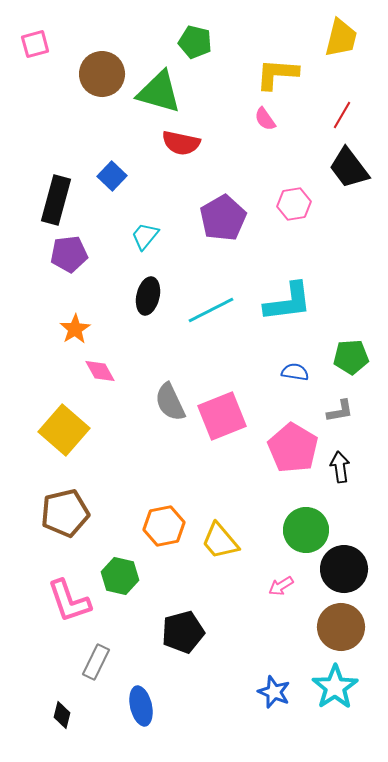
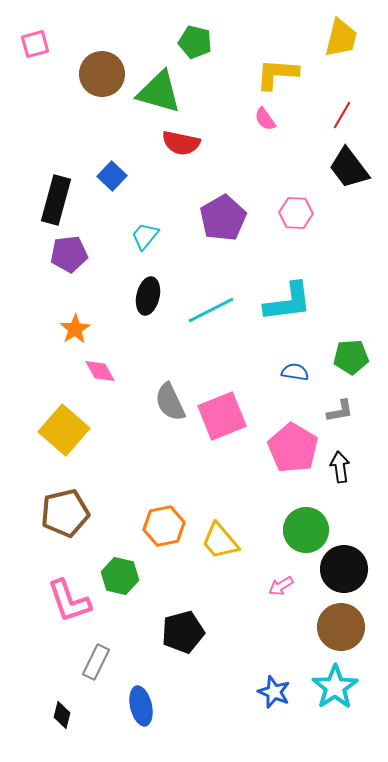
pink hexagon at (294, 204): moved 2 px right, 9 px down; rotated 12 degrees clockwise
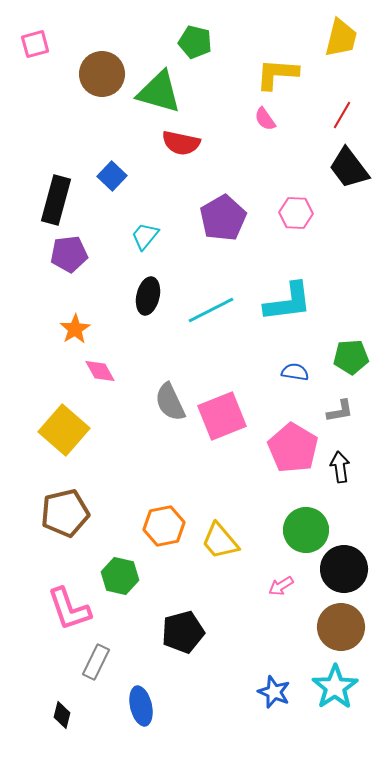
pink L-shape at (69, 601): moved 8 px down
